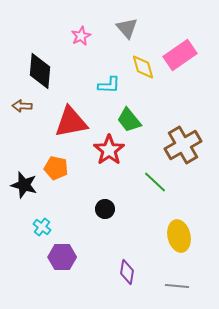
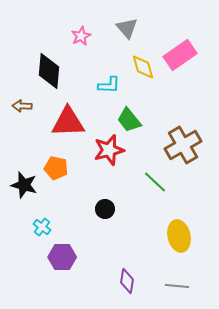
black diamond: moved 9 px right
red triangle: moved 3 px left; rotated 9 degrees clockwise
red star: rotated 20 degrees clockwise
purple diamond: moved 9 px down
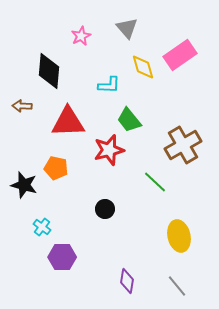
gray line: rotated 45 degrees clockwise
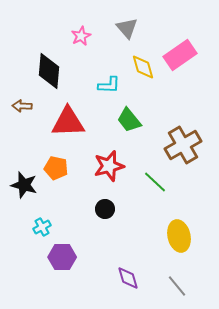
red star: moved 16 px down
cyan cross: rotated 24 degrees clockwise
purple diamond: moved 1 px right, 3 px up; rotated 25 degrees counterclockwise
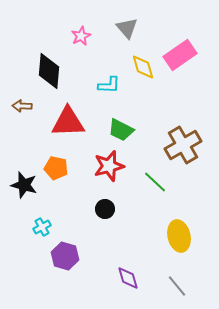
green trapezoid: moved 8 px left, 10 px down; rotated 24 degrees counterclockwise
purple hexagon: moved 3 px right, 1 px up; rotated 16 degrees clockwise
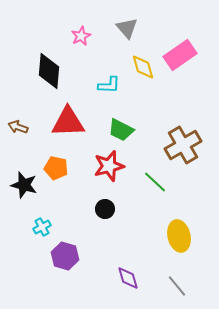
brown arrow: moved 4 px left, 21 px down; rotated 18 degrees clockwise
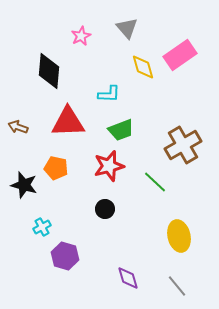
cyan L-shape: moved 9 px down
green trapezoid: rotated 48 degrees counterclockwise
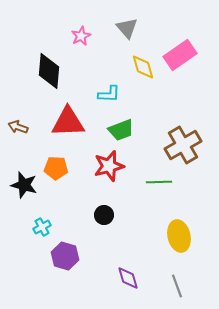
orange pentagon: rotated 10 degrees counterclockwise
green line: moved 4 px right; rotated 45 degrees counterclockwise
black circle: moved 1 px left, 6 px down
gray line: rotated 20 degrees clockwise
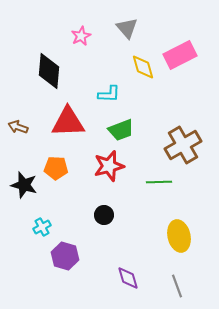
pink rectangle: rotated 8 degrees clockwise
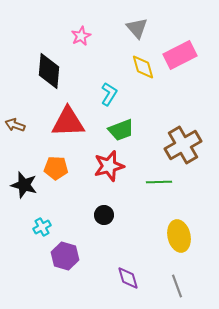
gray triangle: moved 10 px right
cyan L-shape: rotated 60 degrees counterclockwise
brown arrow: moved 3 px left, 2 px up
